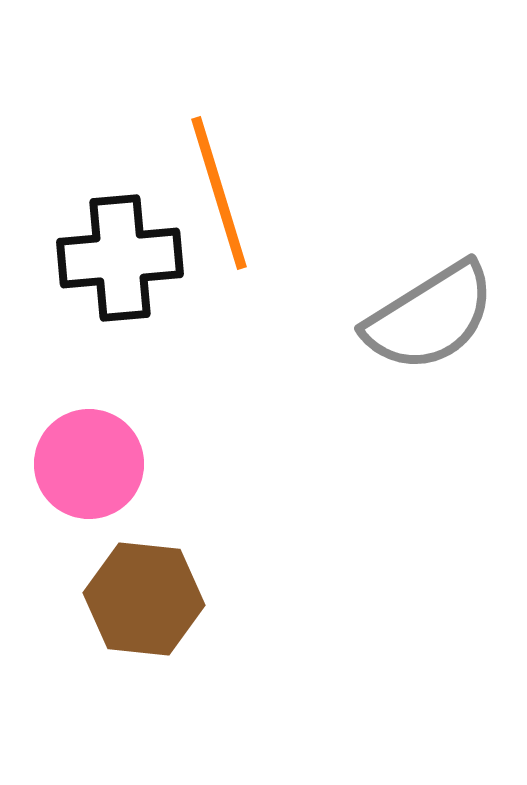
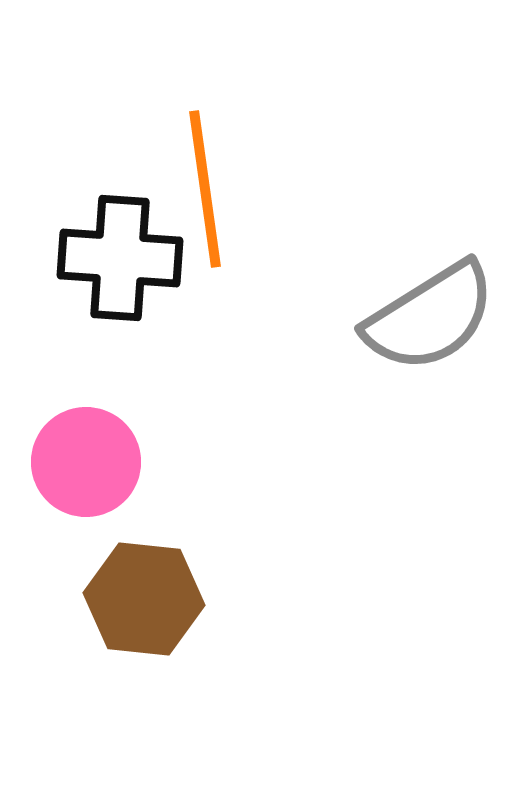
orange line: moved 14 px left, 4 px up; rotated 9 degrees clockwise
black cross: rotated 9 degrees clockwise
pink circle: moved 3 px left, 2 px up
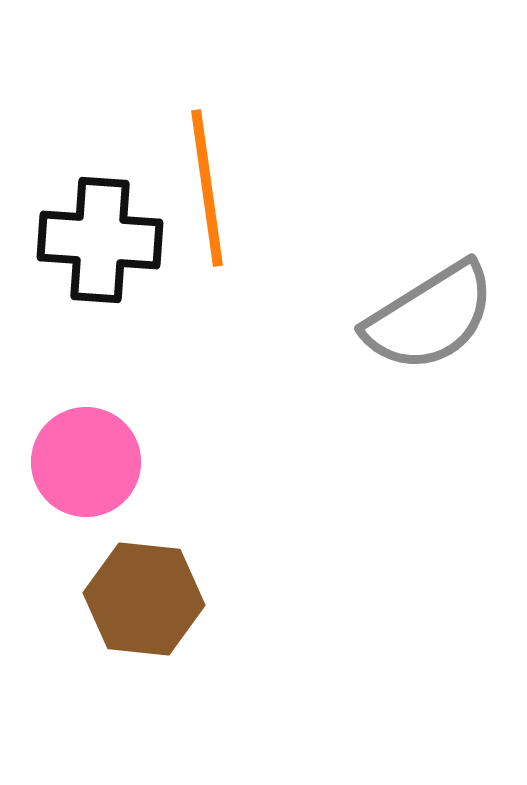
orange line: moved 2 px right, 1 px up
black cross: moved 20 px left, 18 px up
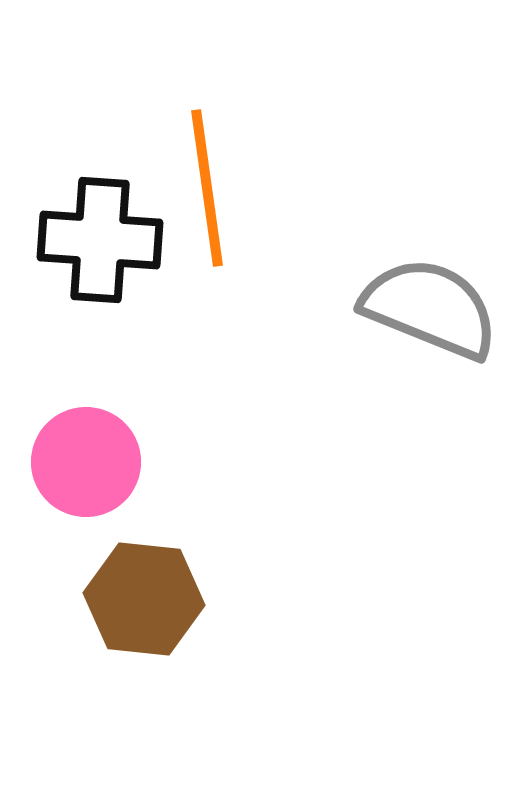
gray semicircle: moved 9 px up; rotated 126 degrees counterclockwise
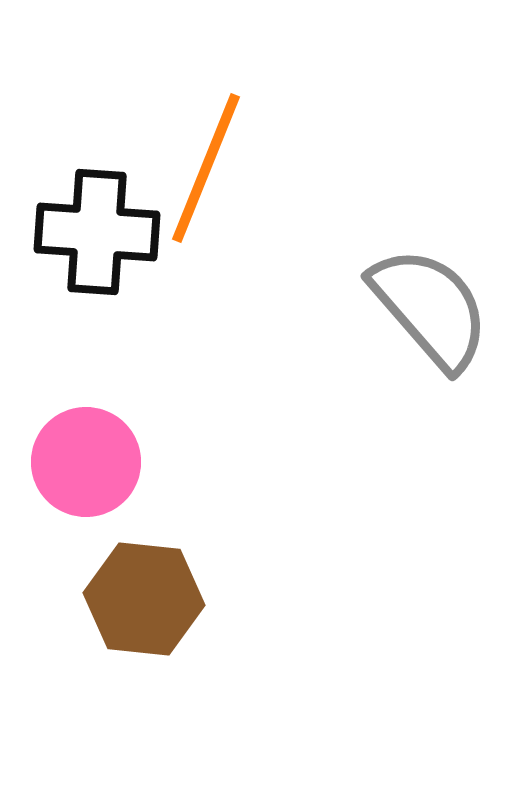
orange line: moved 1 px left, 20 px up; rotated 30 degrees clockwise
black cross: moved 3 px left, 8 px up
gray semicircle: rotated 27 degrees clockwise
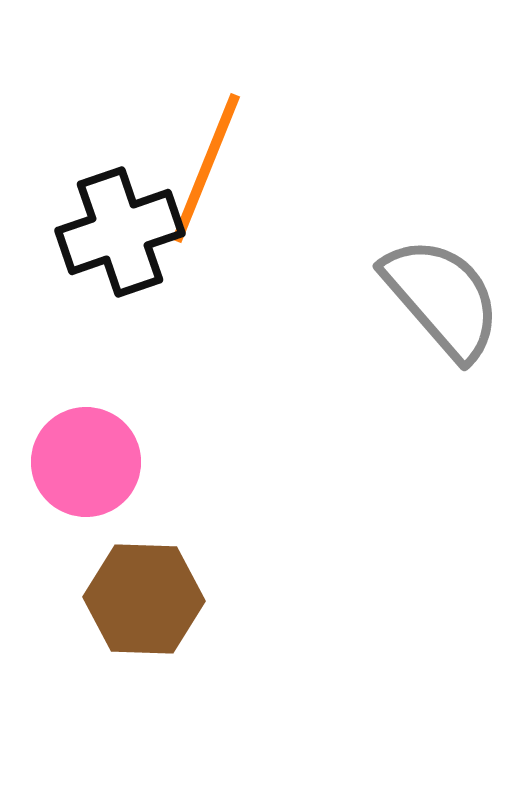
black cross: moved 23 px right; rotated 23 degrees counterclockwise
gray semicircle: moved 12 px right, 10 px up
brown hexagon: rotated 4 degrees counterclockwise
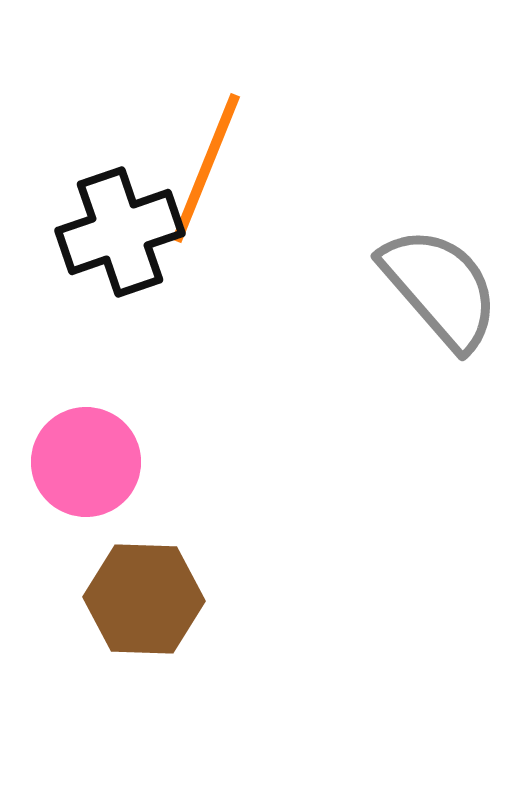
gray semicircle: moved 2 px left, 10 px up
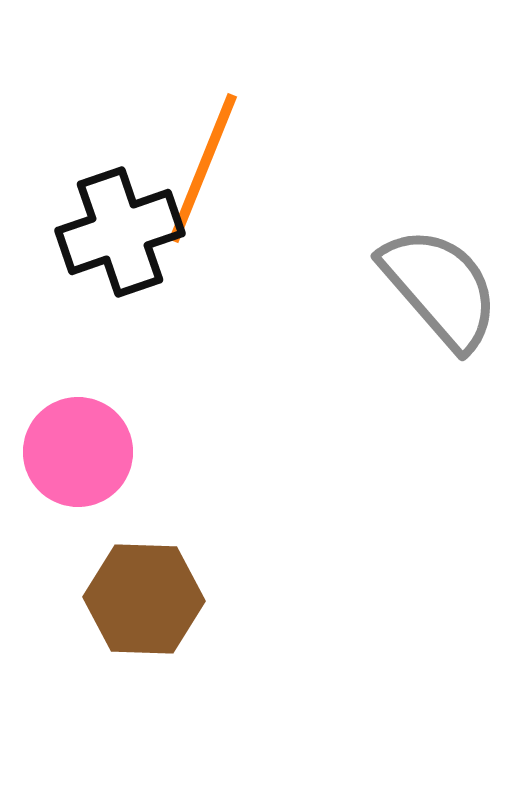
orange line: moved 3 px left
pink circle: moved 8 px left, 10 px up
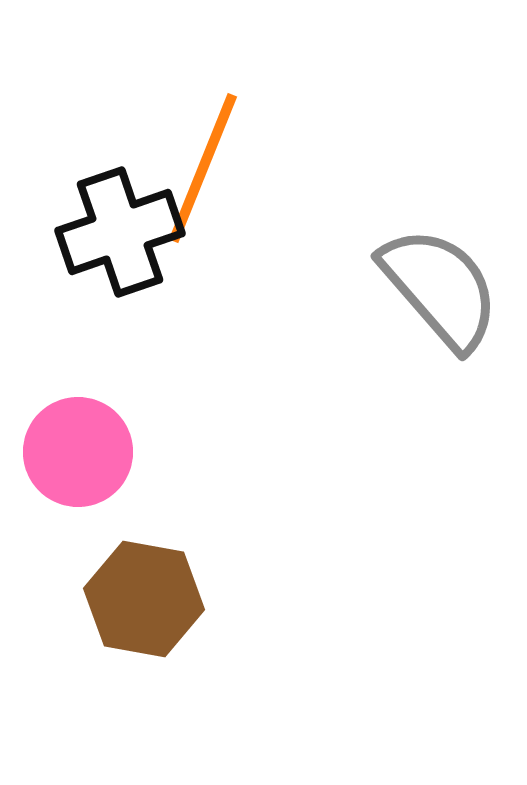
brown hexagon: rotated 8 degrees clockwise
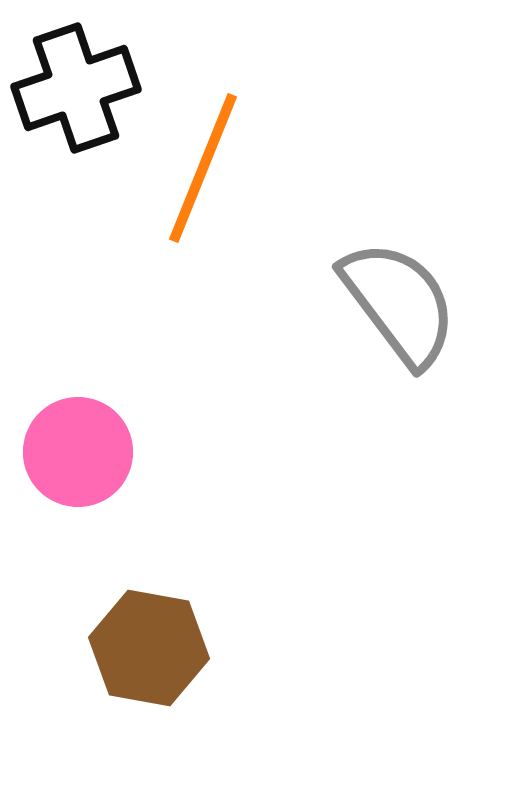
black cross: moved 44 px left, 144 px up
gray semicircle: moved 41 px left, 15 px down; rotated 4 degrees clockwise
brown hexagon: moved 5 px right, 49 px down
